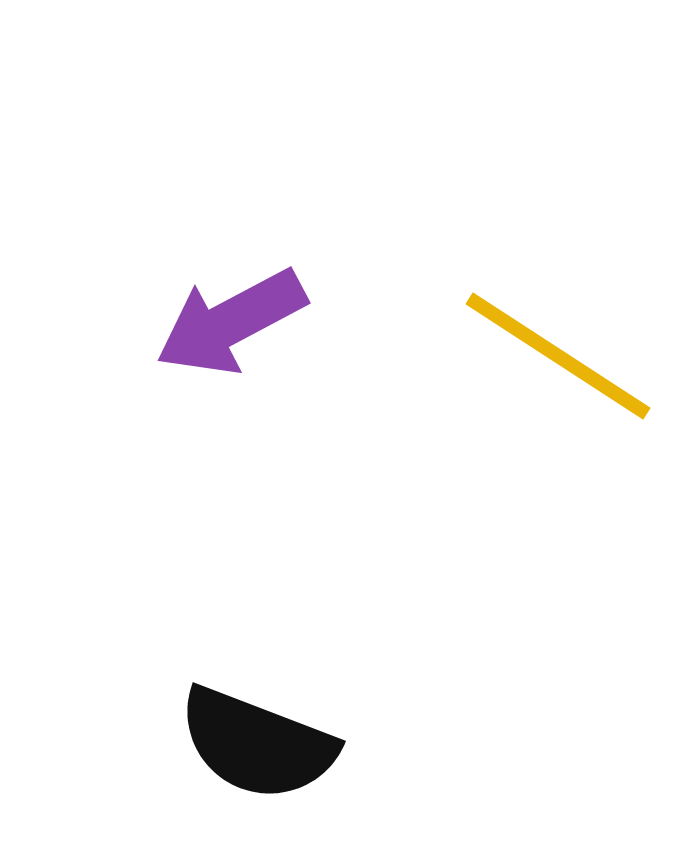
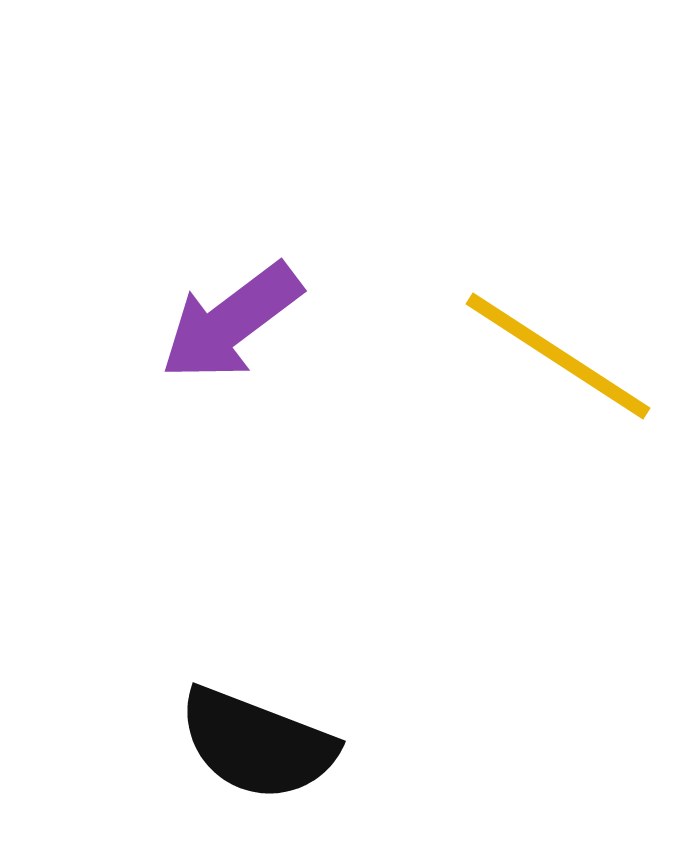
purple arrow: rotated 9 degrees counterclockwise
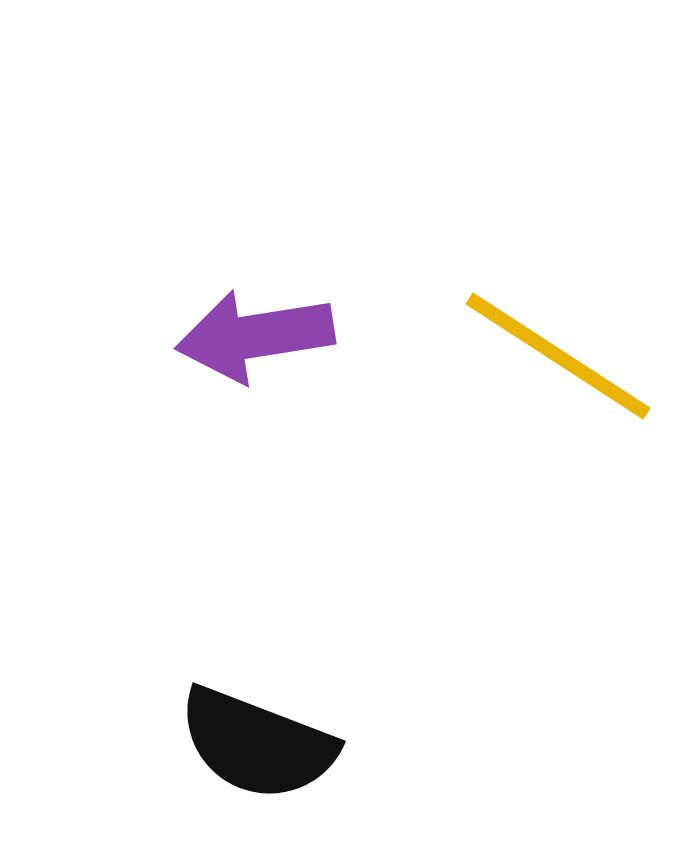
purple arrow: moved 24 px right, 14 px down; rotated 28 degrees clockwise
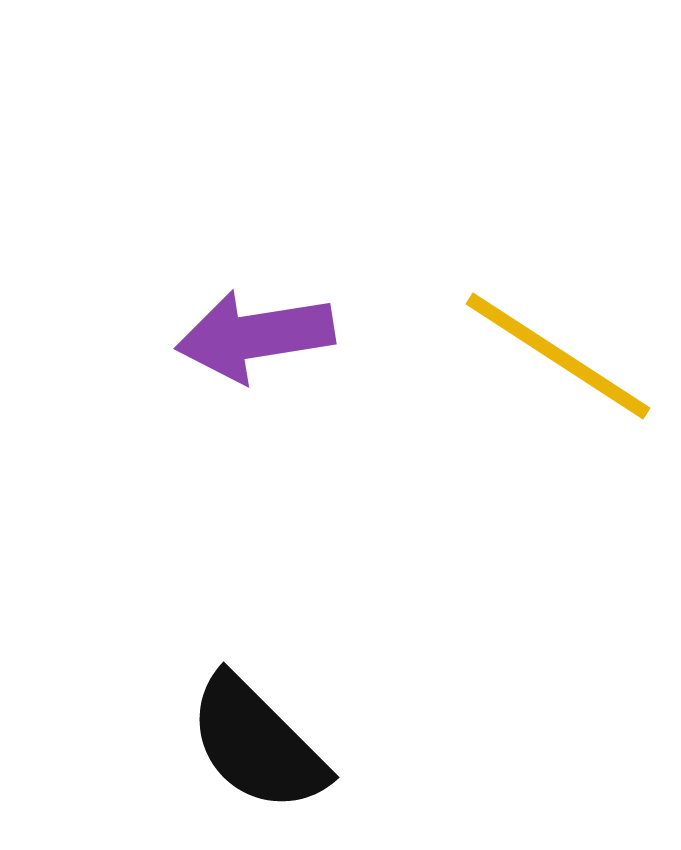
black semicircle: rotated 24 degrees clockwise
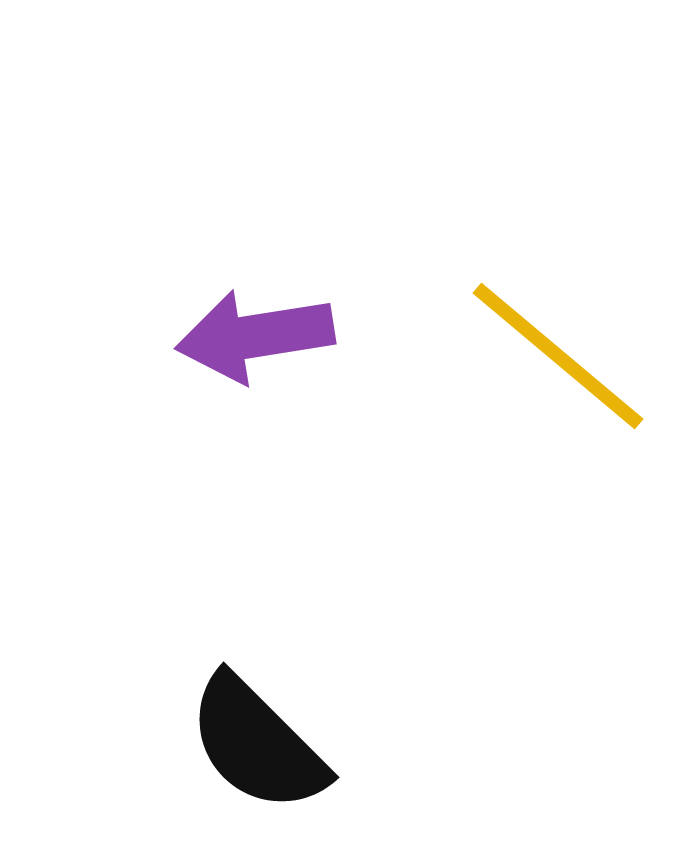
yellow line: rotated 7 degrees clockwise
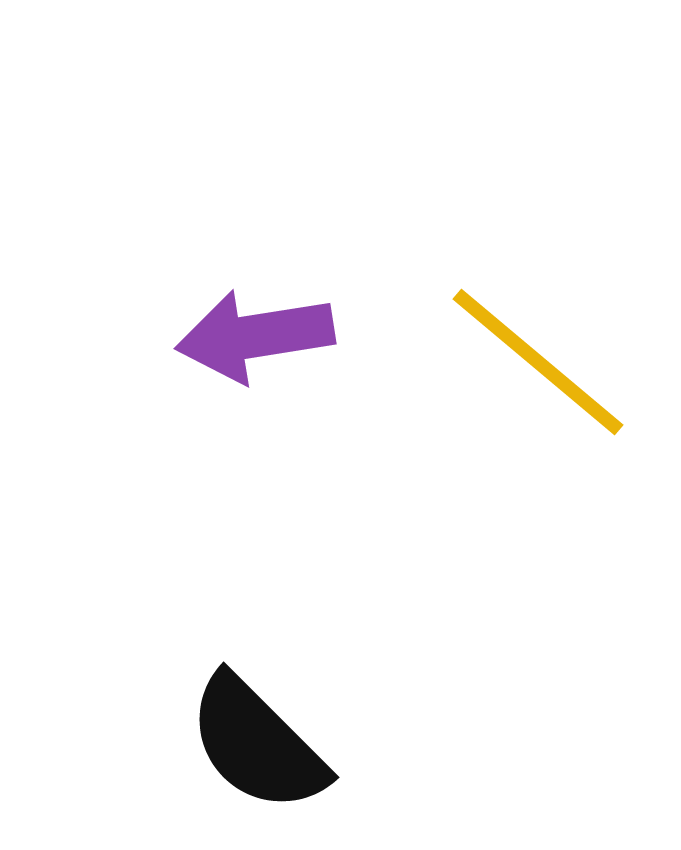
yellow line: moved 20 px left, 6 px down
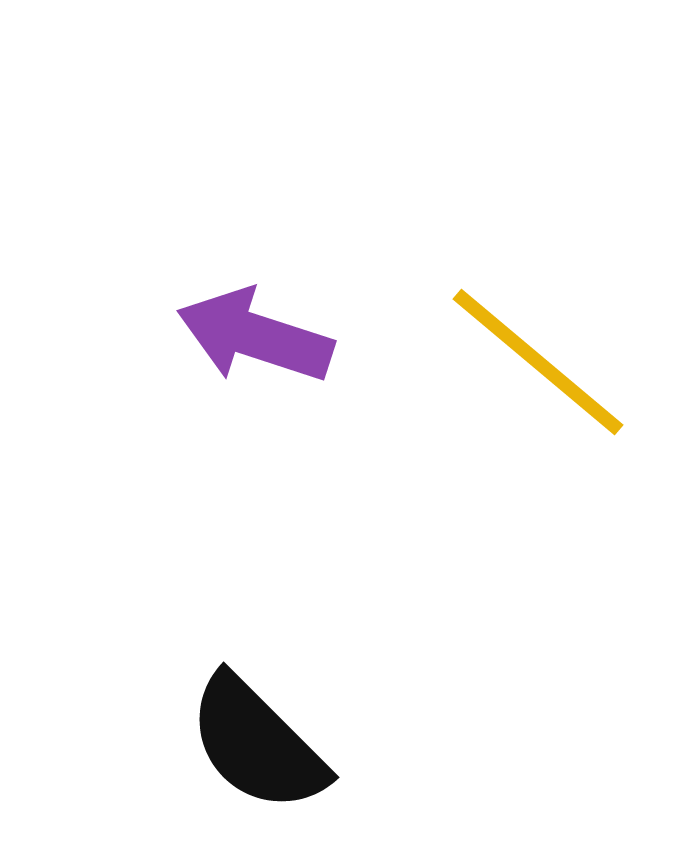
purple arrow: rotated 27 degrees clockwise
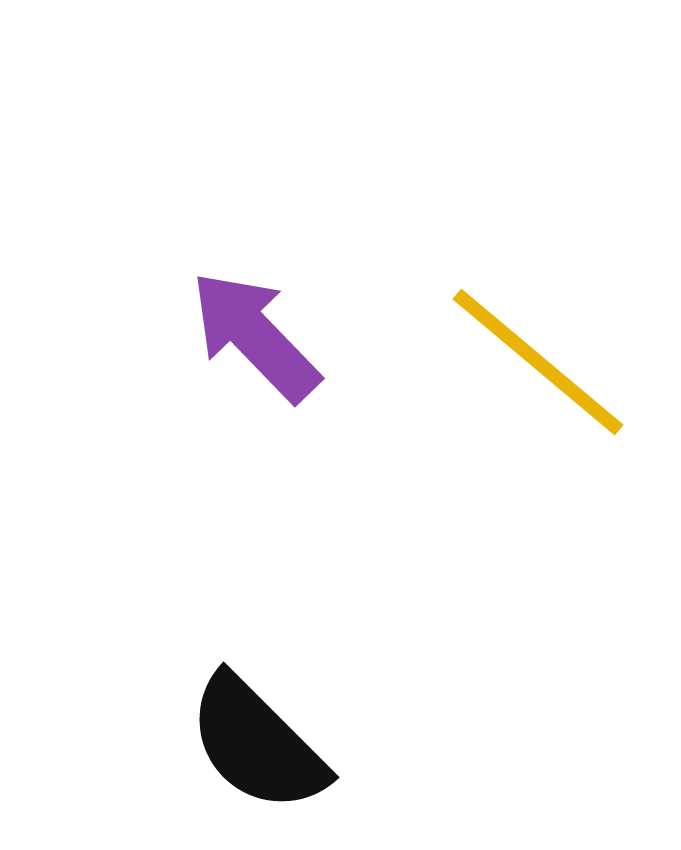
purple arrow: rotated 28 degrees clockwise
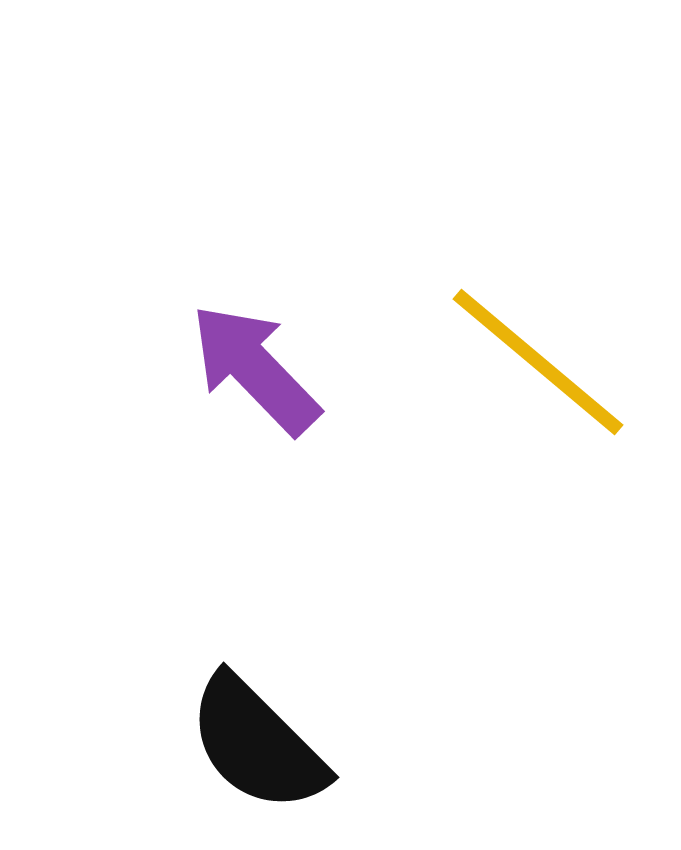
purple arrow: moved 33 px down
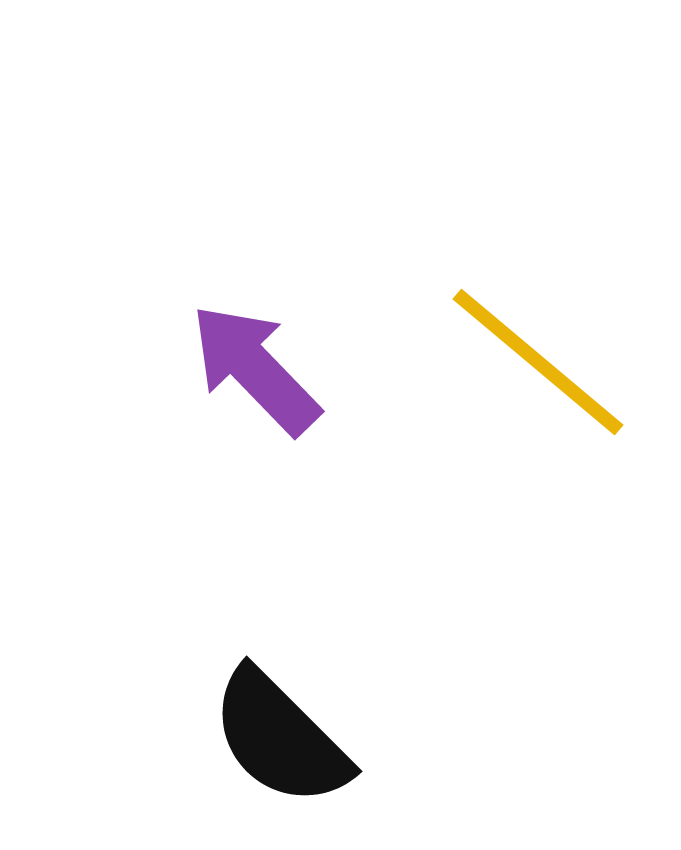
black semicircle: moved 23 px right, 6 px up
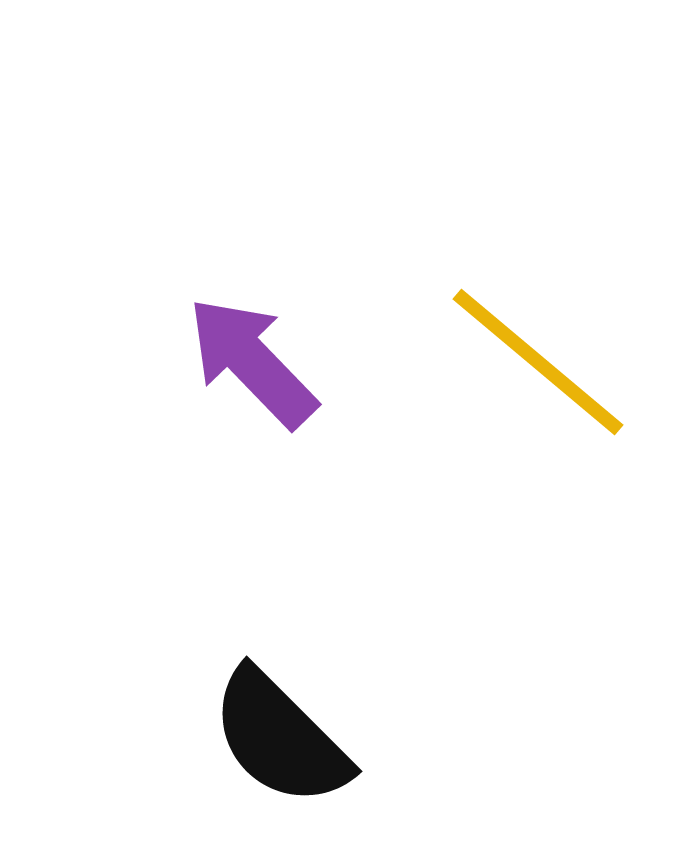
purple arrow: moved 3 px left, 7 px up
